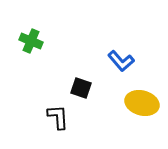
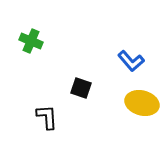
blue L-shape: moved 10 px right
black L-shape: moved 11 px left
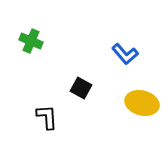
blue L-shape: moved 6 px left, 7 px up
black square: rotated 10 degrees clockwise
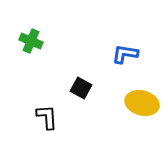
blue L-shape: rotated 140 degrees clockwise
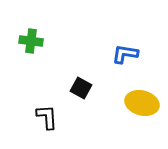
green cross: rotated 15 degrees counterclockwise
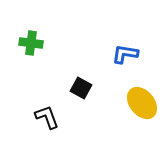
green cross: moved 2 px down
yellow ellipse: rotated 36 degrees clockwise
black L-shape: rotated 16 degrees counterclockwise
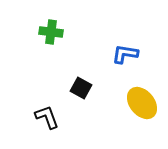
green cross: moved 20 px right, 11 px up
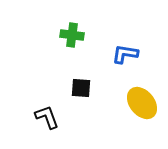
green cross: moved 21 px right, 3 px down
black square: rotated 25 degrees counterclockwise
